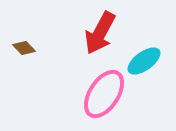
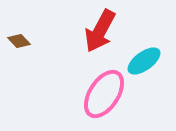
red arrow: moved 2 px up
brown diamond: moved 5 px left, 7 px up
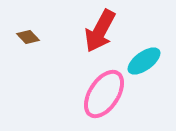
brown diamond: moved 9 px right, 4 px up
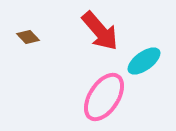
red arrow: rotated 69 degrees counterclockwise
pink ellipse: moved 3 px down
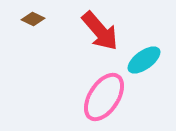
brown diamond: moved 5 px right, 18 px up; rotated 20 degrees counterclockwise
cyan ellipse: moved 1 px up
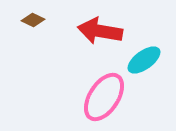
brown diamond: moved 1 px down
red arrow: rotated 141 degrees clockwise
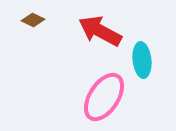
red arrow: rotated 18 degrees clockwise
cyan ellipse: moved 2 px left; rotated 60 degrees counterclockwise
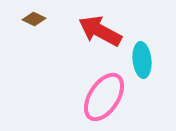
brown diamond: moved 1 px right, 1 px up
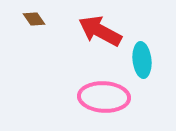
brown diamond: rotated 30 degrees clockwise
pink ellipse: rotated 60 degrees clockwise
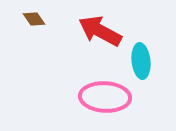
cyan ellipse: moved 1 px left, 1 px down
pink ellipse: moved 1 px right
